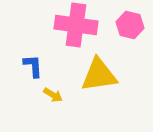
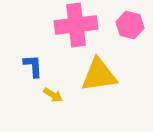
pink cross: rotated 15 degrees counterclockwise
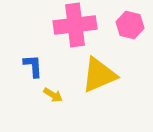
pink cross: moved 1 px left
yellow triangle: rotated 15 degrees counterclockwise
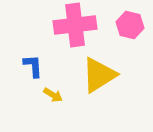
yellow triangle: rotated 9 degrees counterclockwise
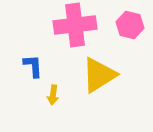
yellow arrow: rotated 66 degrees clockwise
